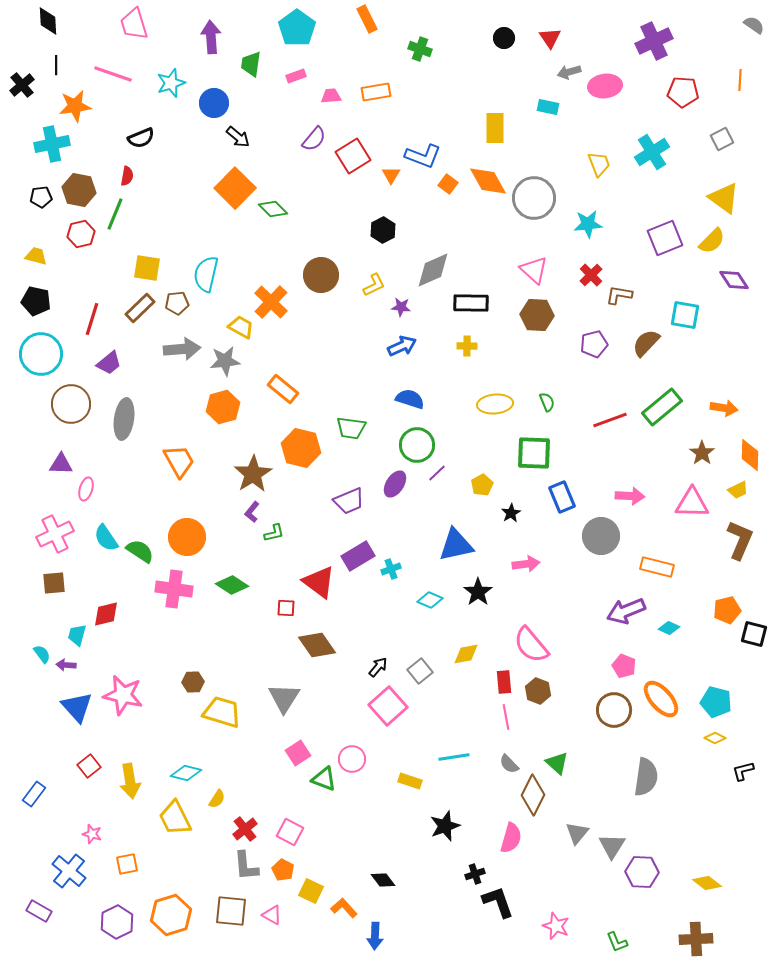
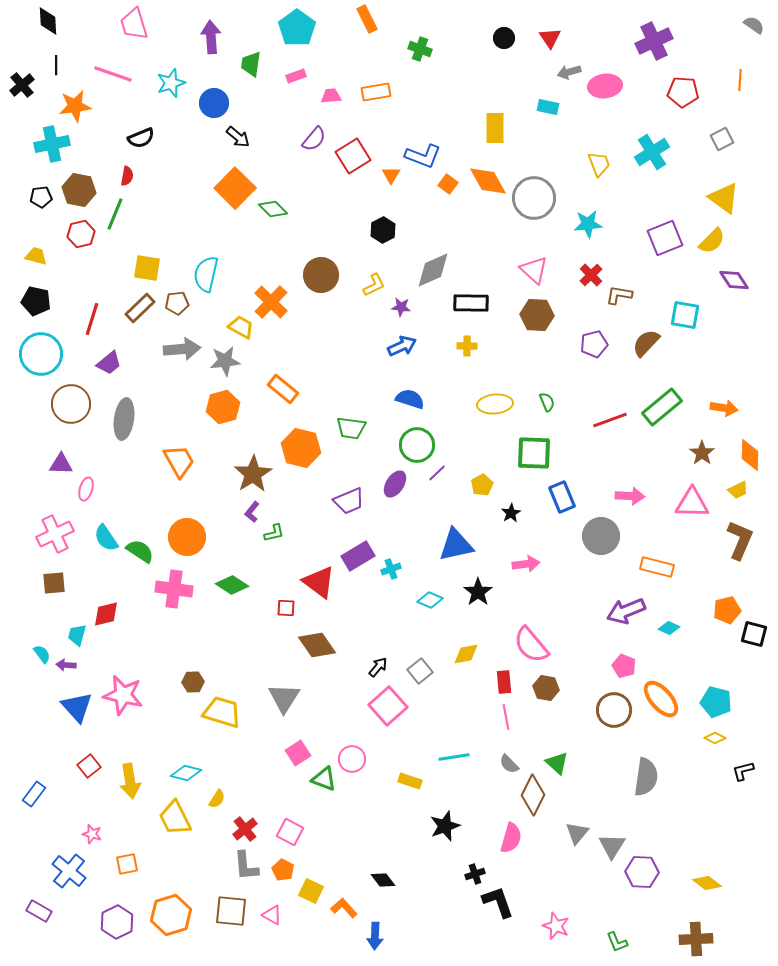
brown hexagon at (538, 691): moved 8 px right, 3 px up; rotated 10 degrees counterclockwise
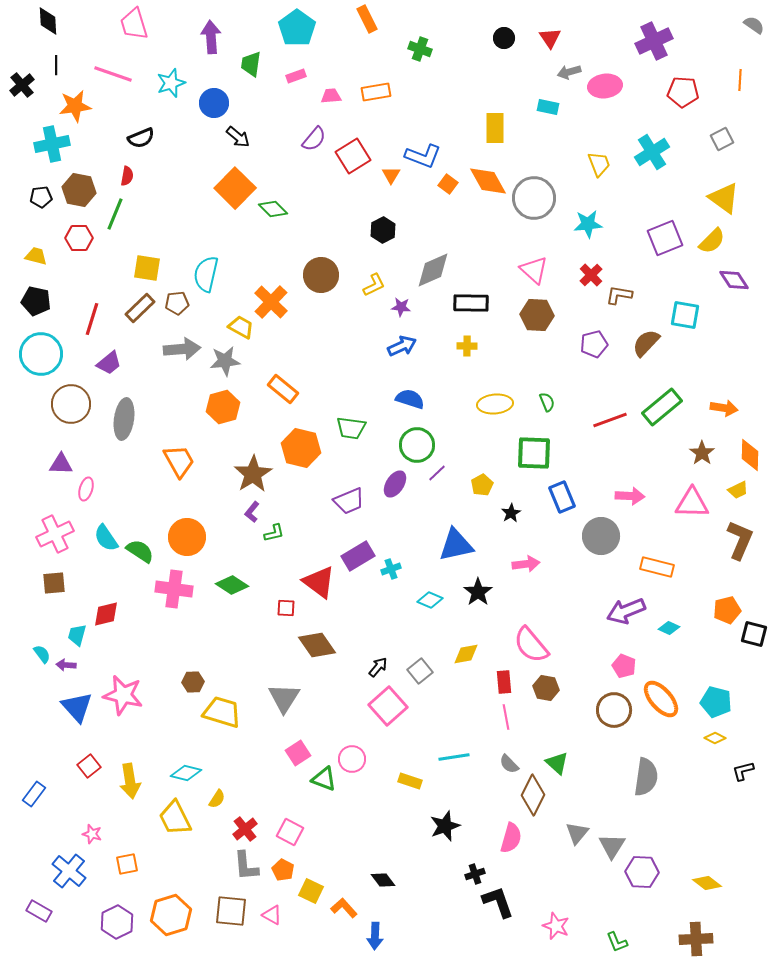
red hexagon at (81, 234): moved 2 px left, 4 px down; rotated 12 degrees clockwise
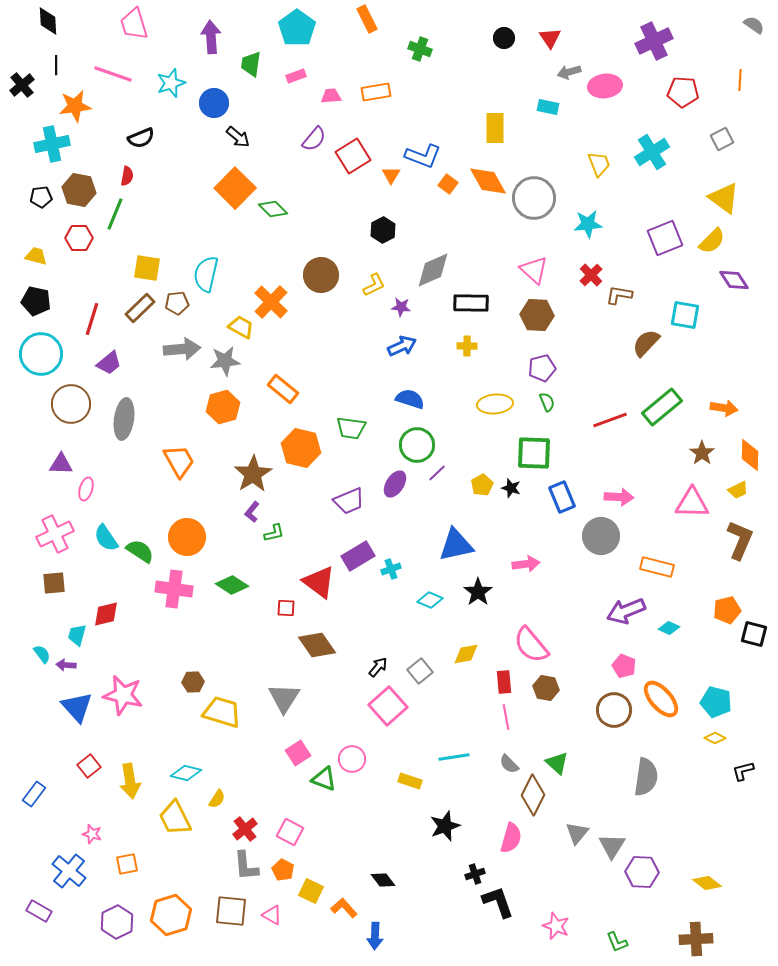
purple pentagon at (594, 344): moved 52 px left, 24 px down
pink arrow at (630, 496): moved 11 px left, 1 px down
black star at (511, 513): moved 25 px up; rotated 24 degrees counterclockwise
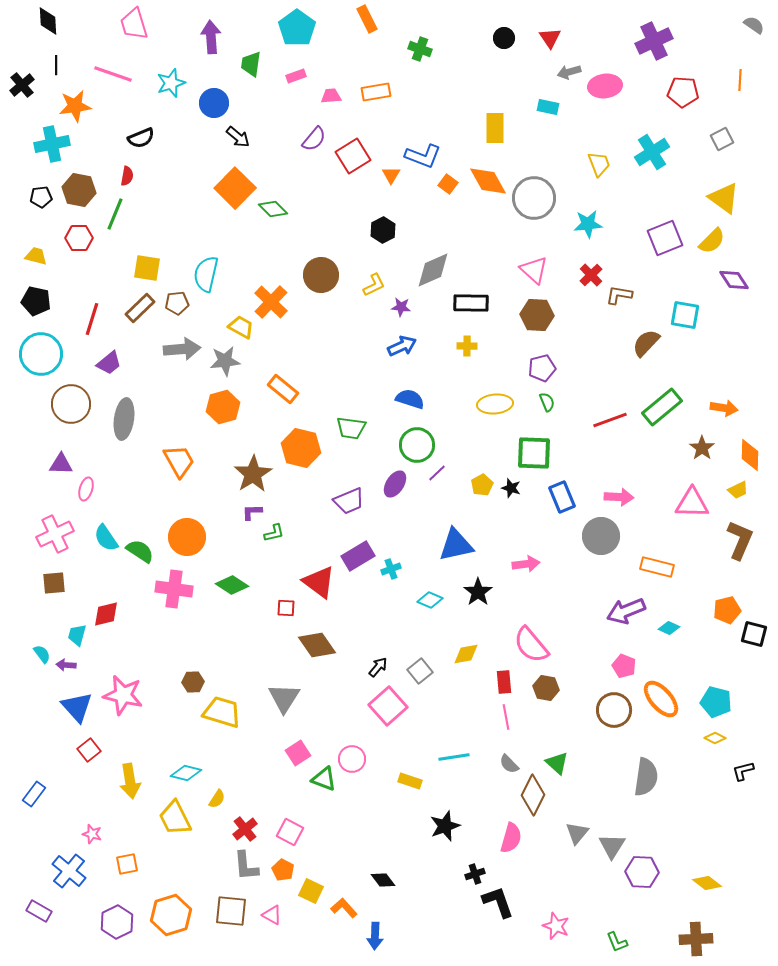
brown star at (702, 453): moved 5 px up
purple L-shape at (252, 512): rotated 50 degrees clockwise
red square at (89, 766): moved 16 px up
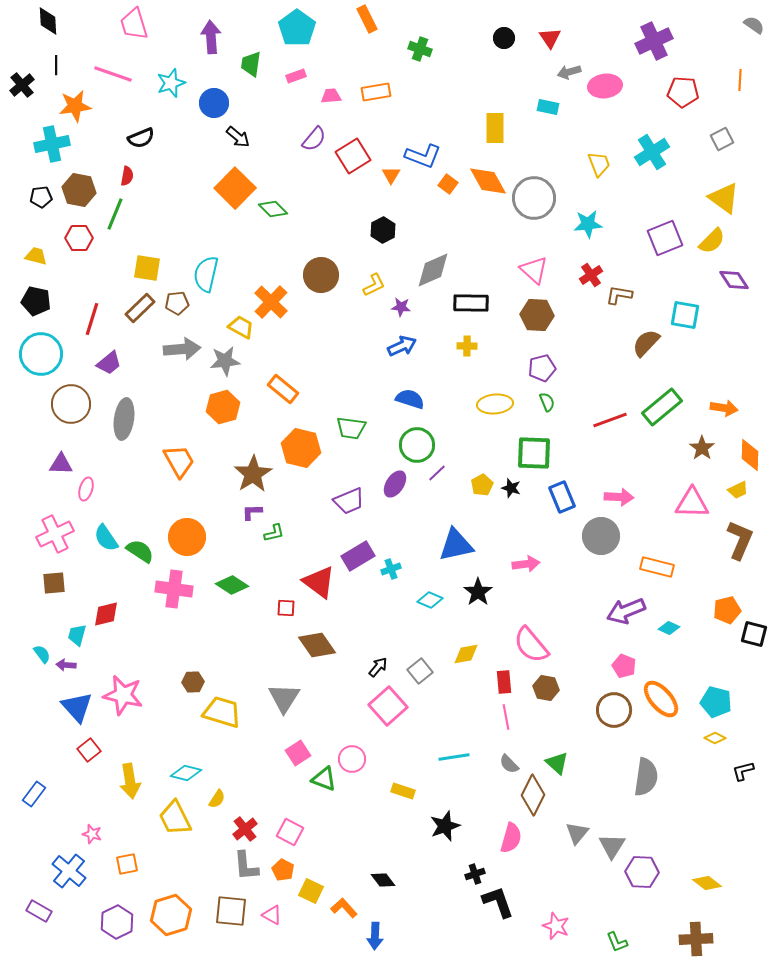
red cross at (591, 275): rotated 10 degrees clockwise
yellow rectangle at (410, 781): moved 7 px left, 10 px down
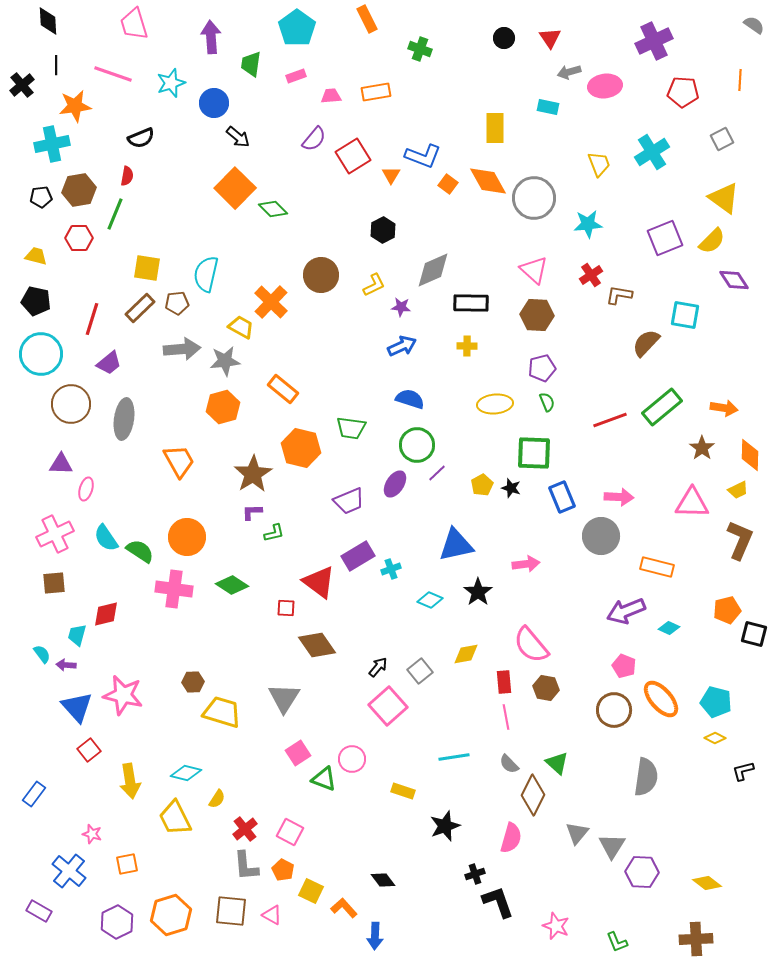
brown hexagon at (79, 190): rotated 20 degrees counterclockwise
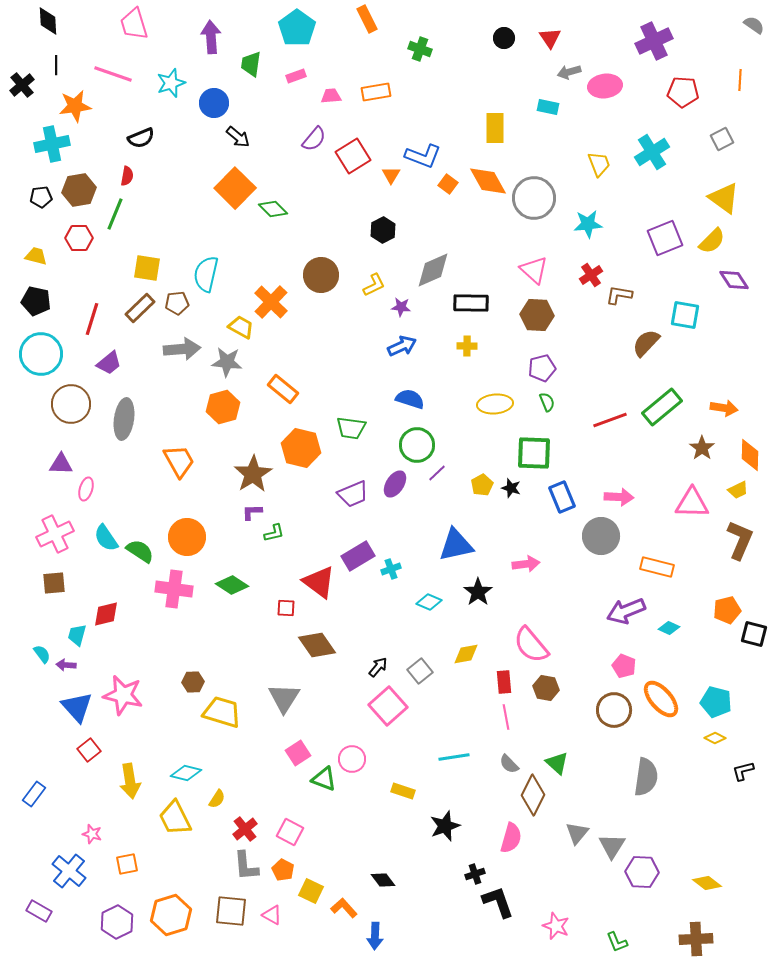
gray star at (225, 361): moved 2 px right, 1 px down; rotated 12 degrees clockwise
purple trapezoid at (349, 501): moved 4 px right, 7 px up
cyan diamond at (430, 600): moved 1 px left, 2 px down
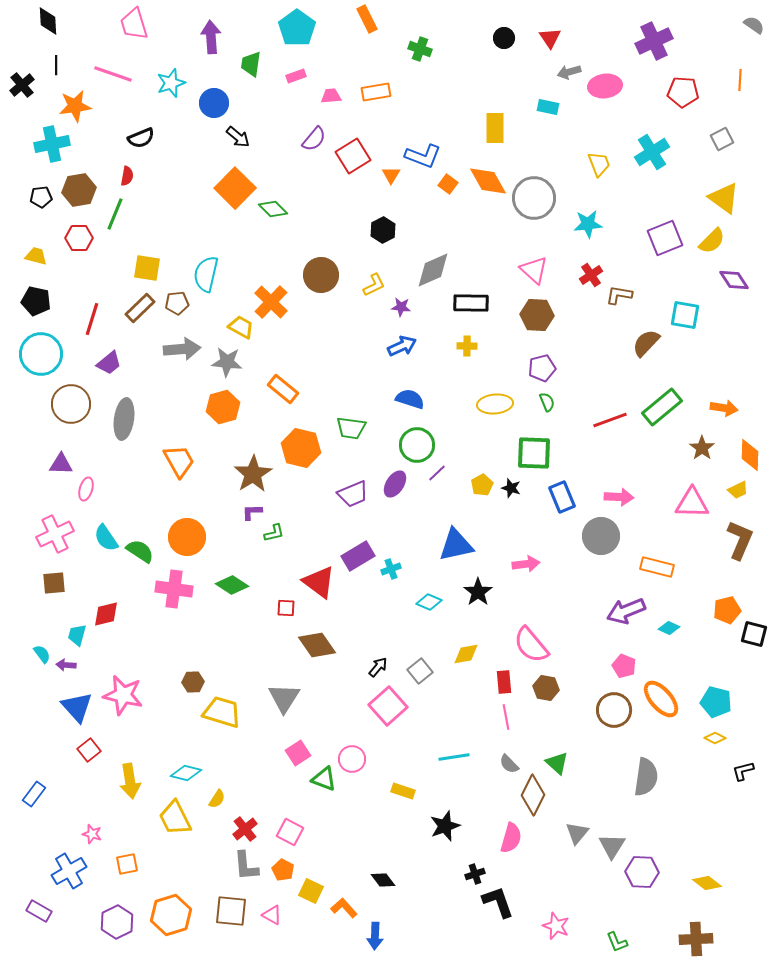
blue cross at (69, 871): rotated 20 degrees clockwise
